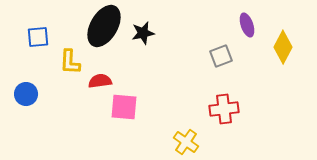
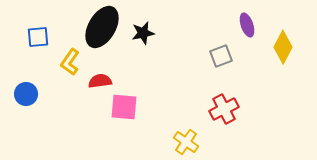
black ellipse: moved 2 px left, 1 px down
yellow L-shape: rotated 32 degrees clockwise
red cross: rotated 20 degrees counterclockwise
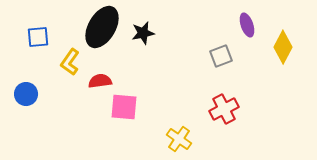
yellow cross: moved 7 px left, 3 px up
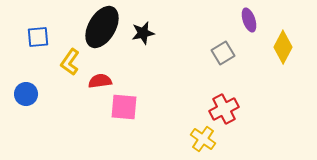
purple ellipse: moved 2 px right, 5 px up
gray square: moved 2 px right, 3 px up; rotated 10 degrees counterclockwise
yellow cross: moved 24 px right
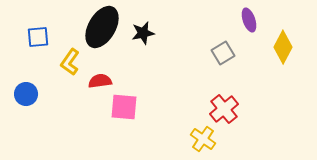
red cross: rotated 12 degrees counterclockwise
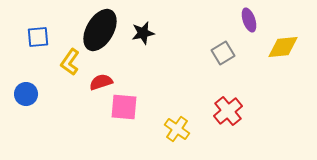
black ellipse: moved 2 px left, 3 px down
yellow diamond: rotated 56 degrees clockwise
red semicircle: moved 1 px right, 1 px down; rotated 10 degrees counterclockwise
red cross: moved 4 px right, 2 px down
yellow cross: moved 26 px left, 10 px up
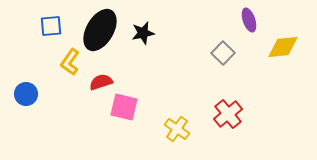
blue square: moved 13 px right, 11 px up
gray square: rotated 15 degrees counterclockwise
pink square: rotated 8 degrees clockwise
red cross: moved 3 px down
